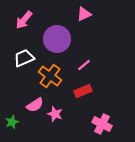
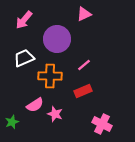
orange cross: rotated 35 degrees counterclockwise
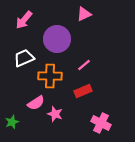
pink semicircle: moved 1 px right, 2 px up
pink cross: moved 1 px left, 1 px up
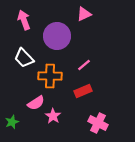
pink arrow: rotated 120 degrees clockwise
purple circle: moved 3 px up
white trapezoid: rotated 110 degrees counterclockwise
pink star: moved 2 px left, 2 px down; rotated 14 degrees clockwise
pink cross: moved 3 px left
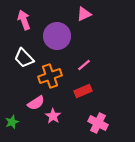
orange cross: rotated 20 degrees counterclockwise
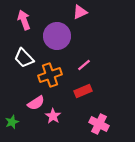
pink triangle: moved 4 px left, 2 px up
orange cross: moved 1 px up
pink cross: moved 1 px right, 1 px down
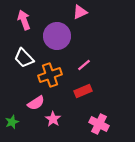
pink star: moved 3 px down
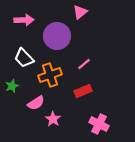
pink triangle: rotated 14 degrees counterclockwise
pink arrow: rotated 108 degrees clockwise
pink line: moved 1 px up
green star: moved 36 px up
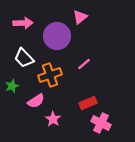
pink triangle: moved 5 px down
pink arrow: moved 1 px left, 3 px down
red rectangle: moved 5 px right, 12 px down
pink semicircle: moved 2 px up
pink cross: moved 2 px right, 1 px up
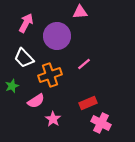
pink triangle: moved 5 px up; rotated 35 degrees clockwise
pink arrow: moved 3 px right; rotated 60 degrees counterclockwise
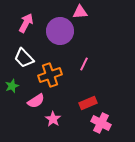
purple circle: moved 3 px right, 5 px up
pink line: rotated 24 degrees counterclockwise
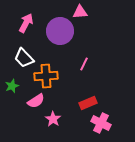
orange cross: moved 4 px left, 1 px down; rotated 15 degrees clockwise
